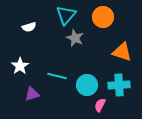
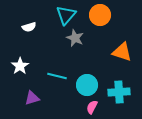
orange circle: moved 3 px left, 2 px up
cyan cross: moved 7 px down
purple triangle: moved 4 px down
pink semicircle: moved 8 px left, 2 px down
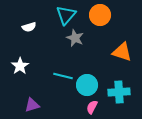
cyan line: moved 6 px right
purple triangle: moved 7 px down
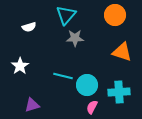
orange circle: moved 15 px right
gray star: rotated 24 degrees counterclockwise
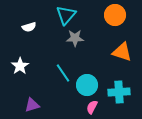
cyan line: moved 3 px up; rotated 42 degrees clockwise
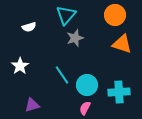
gray star: rotated 18 degrees counterclockwise
orange triangle: moved 8 px up
cyan line: moved 1 px left, 2 px down
pink semicircle: moved 7 px left, 1 px down
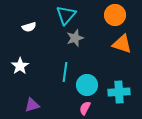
cyan line: moved 3 px right, 3 px up; rotated 42 degrees clockwise
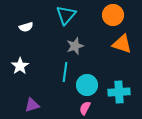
orange circle: moved 2 px left
white semicircle: moved 3 px left
gray star: moved 8 px down
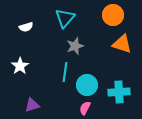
cyan triangle: moved 1 px left, 3 px down
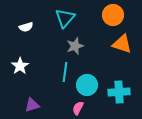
pink semicircle: moved 7 px left
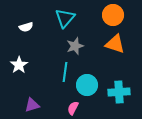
orange triangle: moved 7 px left
white star: moved 1 px left, 1 px up
pink semicircle: moved 5 px left
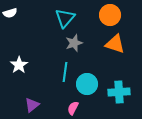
orange circle: moved 3 px left
white semicircle: moved 16 px left, 14 px up
gray star: moved 1 px left, 3 px up
cyan circle: moved 1 px up
purple triangle: rotated 21 degrees counterclockwise
